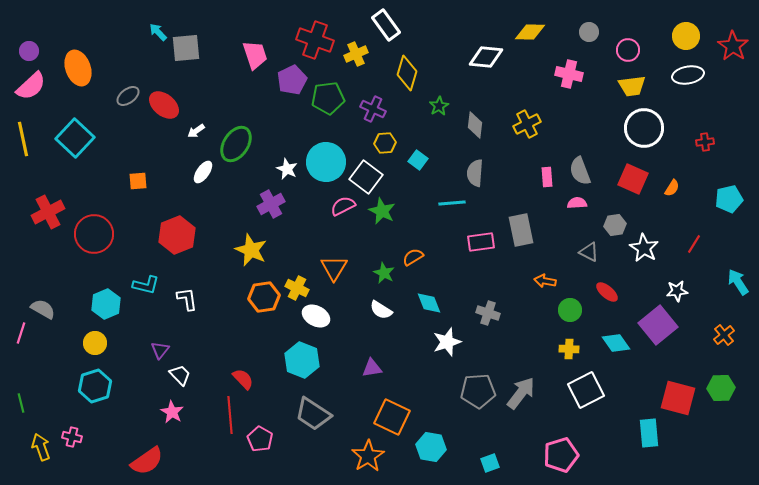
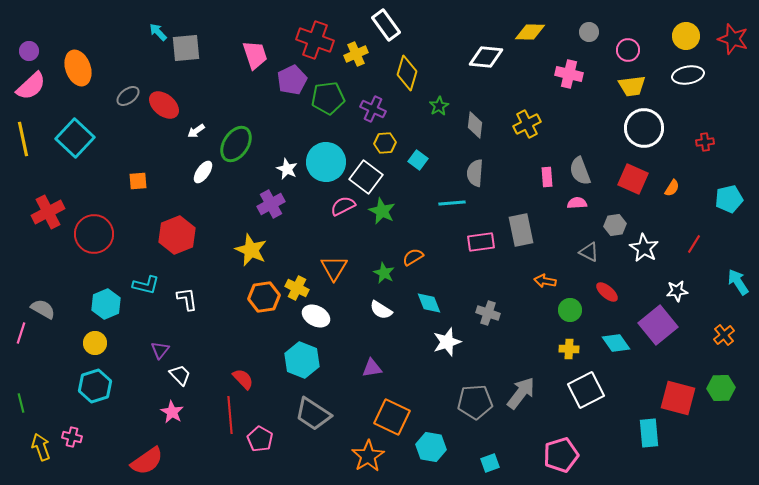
red star at (733, 46): moved 7 px up; rotated 16 degrees counterclockwise
gray pentagon at (478, 391): moved 3 px left, 11 px down
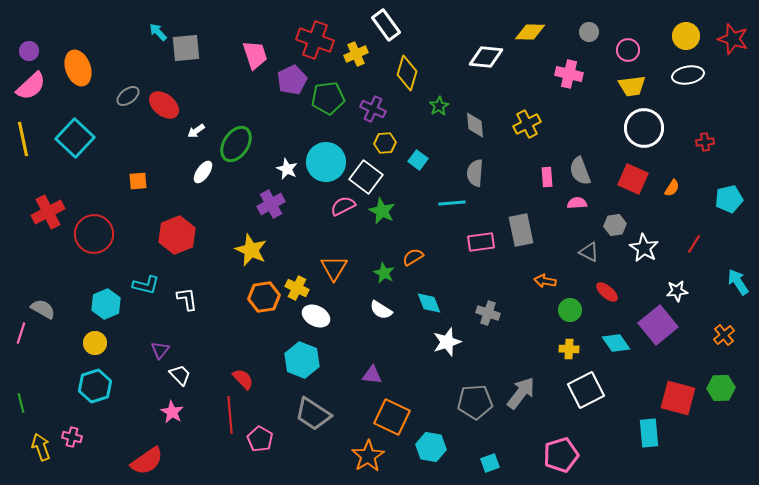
gray diamond at (475, 125): rotated 12 degrees counterclockwise
purple triangle at (372, 368): moved 7 px down; rotated 15 degrees clockwise
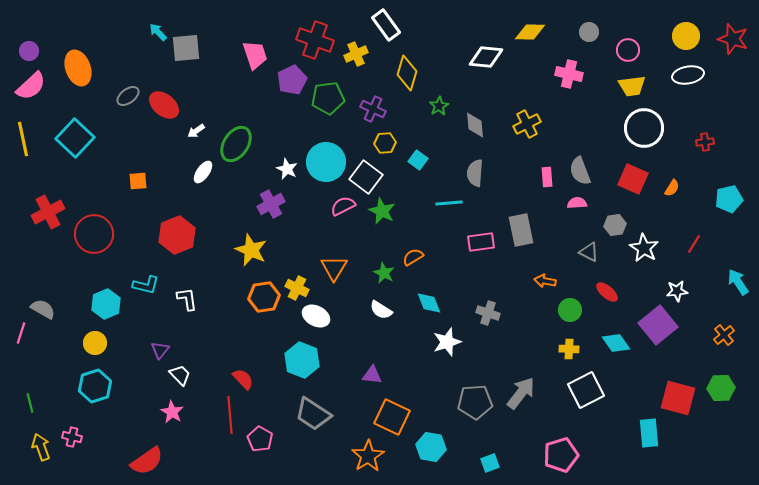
cyan line at (452, 203): moved 3 px left
green line at (21, 403): moved 9 px right
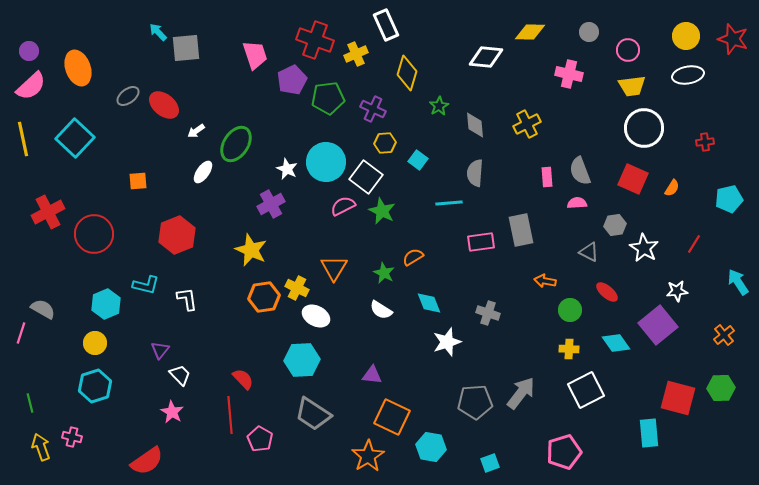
white rectangle at (386, 25): rotated 12 degrees clockwise
cyan hexagon at (302, 360): rotated 24 degrees counterclockwise
pink pentagon at (561, 455): moved 3 px right, 3 px up
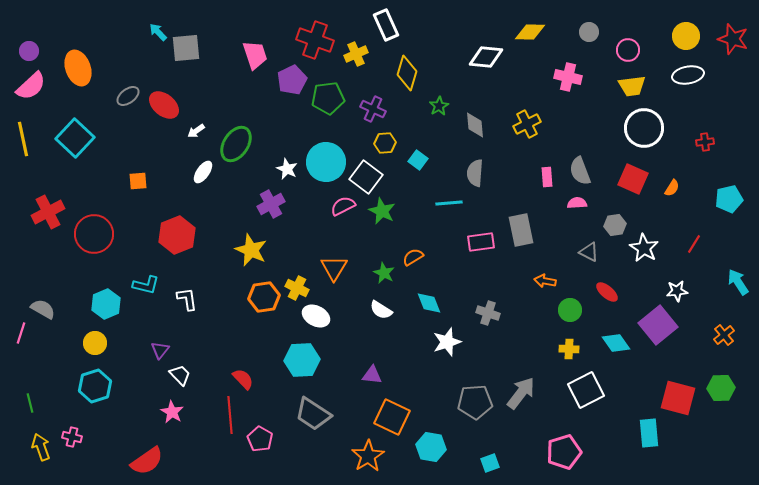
pink cross at (569, 74): moved 1 px left, 3 px down
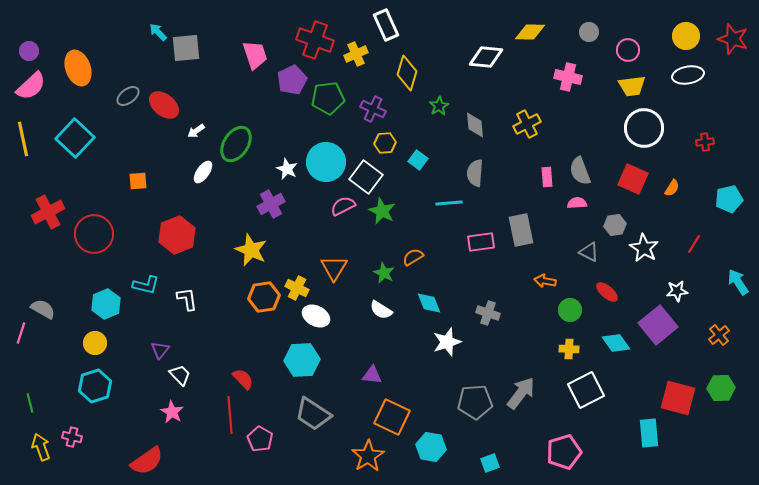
orange cross at (724, 335): moved 5 px left
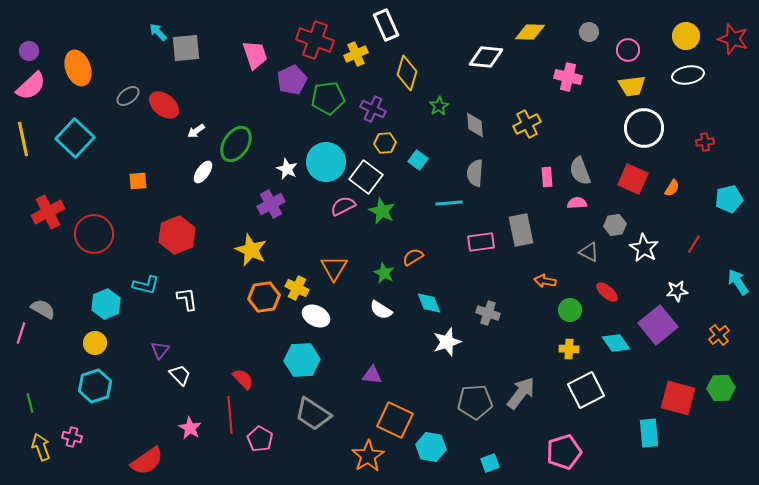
pink star at (172, 412): moved 18 px right, 16 px down
orange square at (392, 417): moved 3 px right, 3 px down
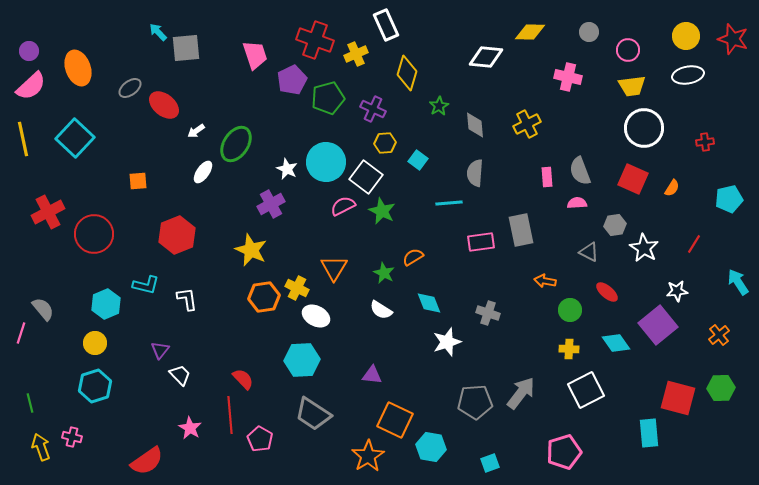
gray ellipse at (128, 96): moved 2 px right, 8 px up
green pentagon at (328, 98): rotated 8 degrees counterclockwise
gray semicircle at (43, 309): rotated 20 degrees clockwise
